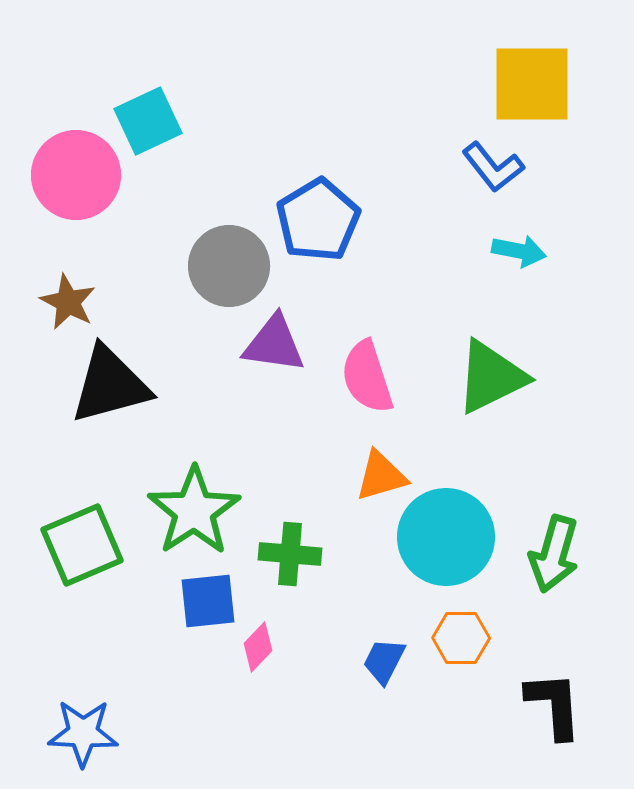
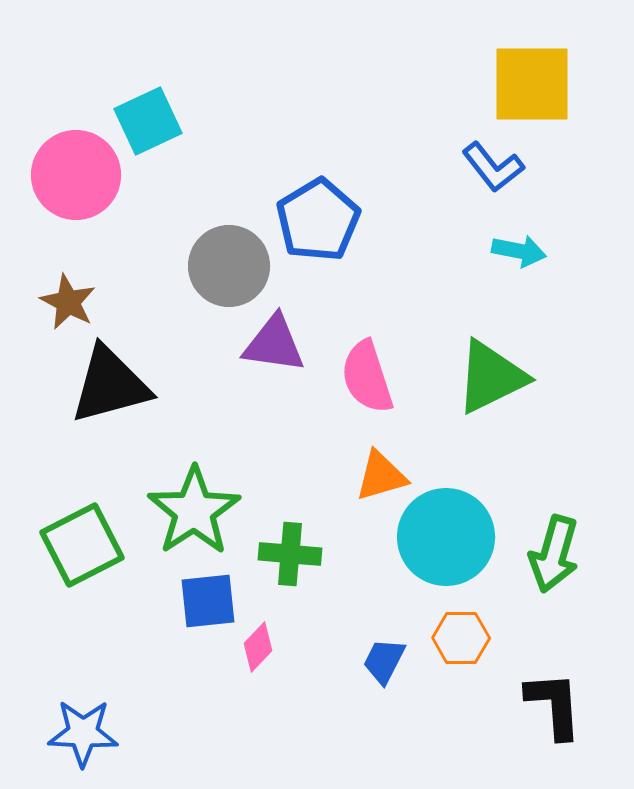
green square: rotated 4 degrees counterclockwise
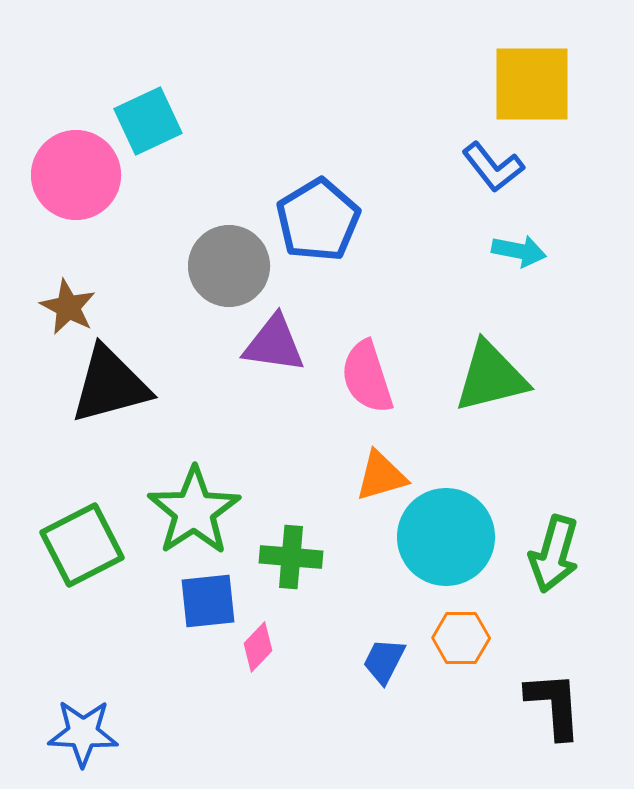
brown star: moved 5 px down
green triangle: rotated 12 degrees clockwise
green cross: moved 1 px right, 3 px down
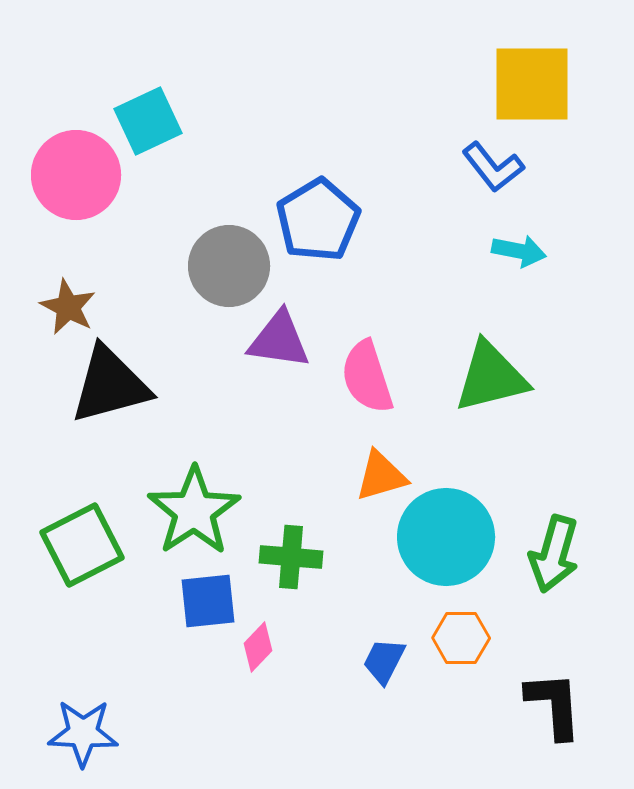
purple triangle: moved 5 px right, 4 px up
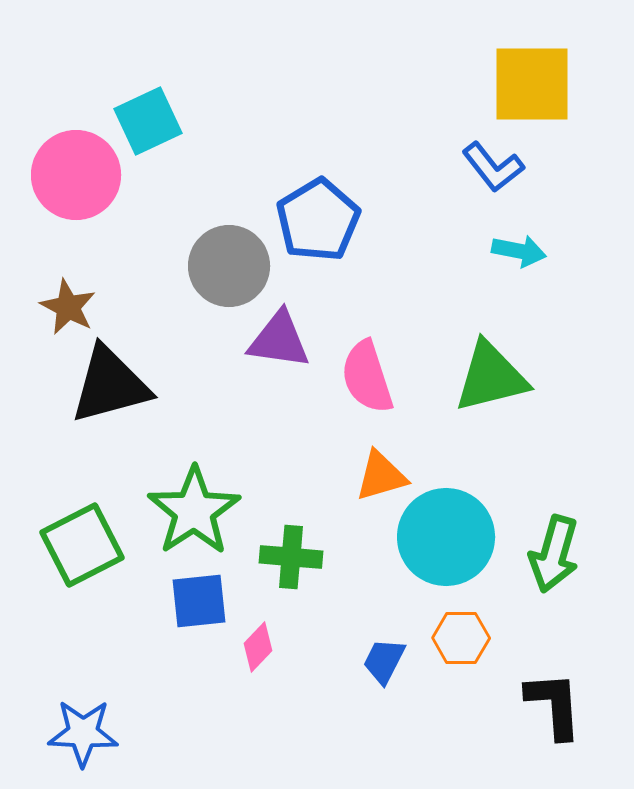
blue square: moved 9 px left
